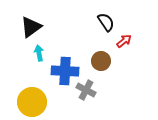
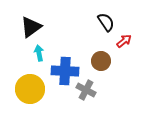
yellow circle: moved 2 px left, 13 px up
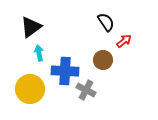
brown circle: moved 2 px right, 1 px up
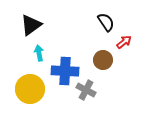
black triangle: moved 2 px up
red arrow: moved 1 px down
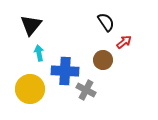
black triangle: rotated 15 degrees counterclockwise
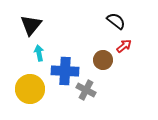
black semicircle: moved 10 px right, 1 px up; rotated 18 degrees counterclockwise
red arrow: moved 4 px down
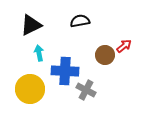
black semicircle: moved 36 px left; rotated 48 degrees counterclockwise
black triangle: rotated 25 degrees clockwise
brown circle: moved 2 px right, 5 px up
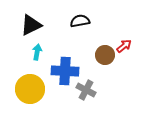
cyan arrow: moved 2 px left, 1 px up; rotated 21 degrees clockwise
